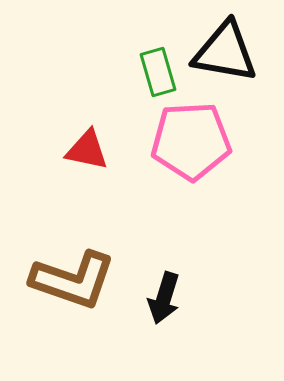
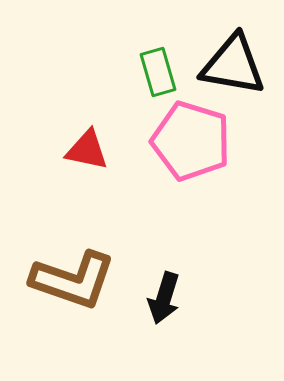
black triangle: moved 8 px right, 13 px down
pink pentagon: rotated 20 degrees clockwise
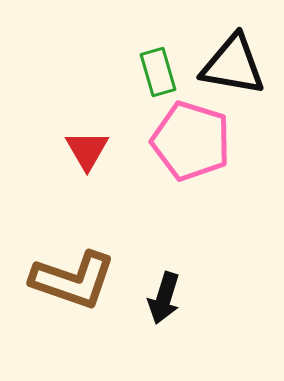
red triangle: rotated 48 degrees clockwise
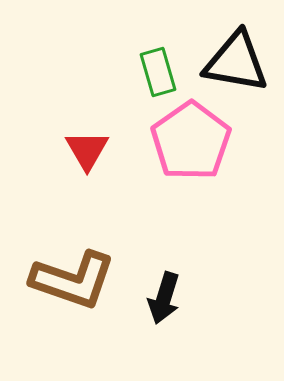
black triangle: moved 3 px right, 3 px up
pink pentagon: rotated 20 degrees clockwise
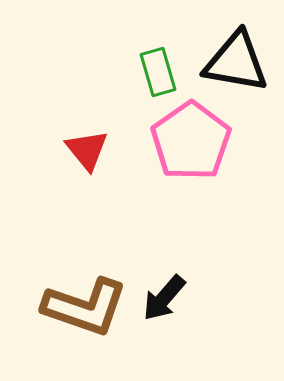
red triangle: rotated 9 degrees counterclockwise
brown L-shape: moved 12 px right, 27 px down
black arrow: rotated 24 degrees clockwise
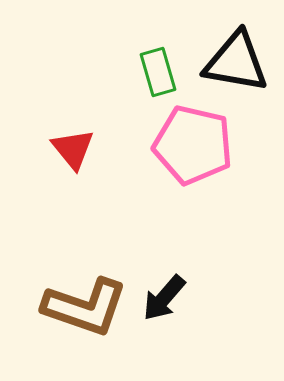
pink pentagon: moved 2 px right, 4 px down; rotated 24 degrees counterclockwise
red triangle: moved 14 px left, 1 px up
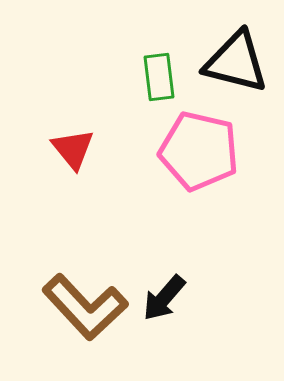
black triangle: rotated 4 degrees clockwise
green rectangle: moved 1 px right, 5 px down; rotated 9 degrees clockwise
pink pentagon: moved 6 px right, 6 px down
brown L-shape: rotated 28 degrees clockwise
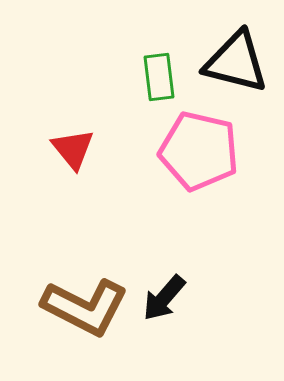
brown L-shape: rotated 20 degrees counterclockwise
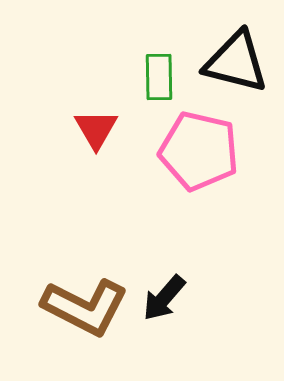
green rectangle: rotated 6 degrees clockwise
red triangle: moved 23 px right, 20 px up; rotated 9 degrees clockwise
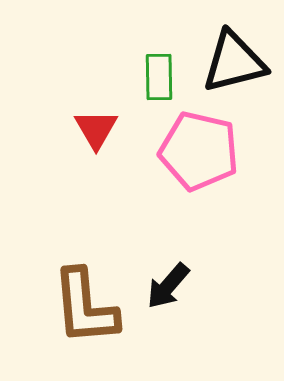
black triangle: moved 2 px left; rotated 28 degrees counterclockwise
black arrow: moved 4 px right, 12 px up
brown L-shape: rotated 58 degrees clockwise
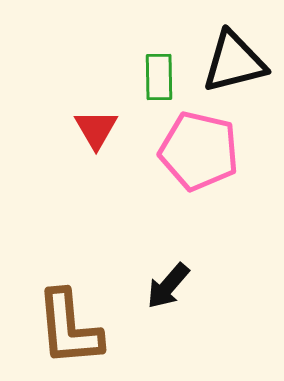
brown L-shape: moved 16 px left, 21 px down
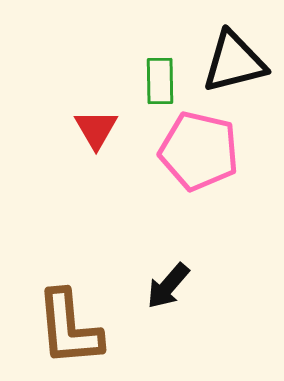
green rectangle: moved 1 px right, 4 px down
